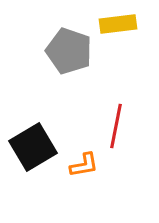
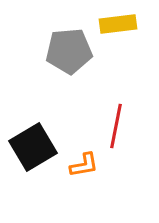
gray pentagon: rotated 24 degrees counterclockwise
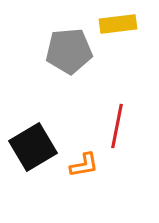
red line: moved 1 px right
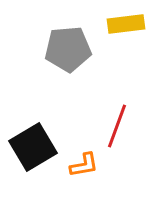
yellow rectangle: moved 8 px right
gray pentagon: moved 1 px left, 2 px up
red line: rotated 9 degrees clockwise
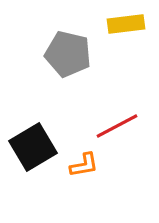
gray pentagon: moved 5 px down; rotated 18 degrees clockwise
red line: rotated 42 degrees clockwise
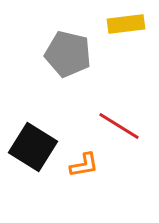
red line: moved 2 px right; rotated 60 degrees clockwise
black square: rotated 27 degrees counterclockwise
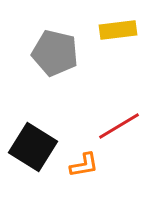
yellow rectangle: moved 8 px left, 6 px down
gray pentagon: moved 13 px left, 1 px up
red line: rotated 63 degrees counterclockwise
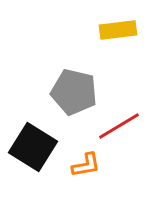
gray pentagon: moved 19 px right, 39 px down
orange L-shape: moved 2 px right
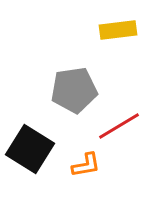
gray pentagon: moved 2 px up; rotated 21 degrees counterclockwise
black square: moved 3 px left, 2 px down
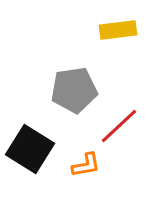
red line: rotated 12 degrees counterclockwise
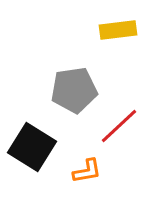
black square: moved 2 px right, 2 px up
orange L-shape: moved 1 px right, 6 px down
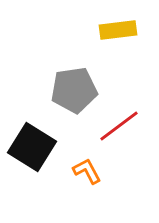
red line: rotated 6 degrees clockwise
orange L-shape: rotated 108 degrees counterclockwise
